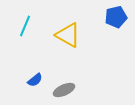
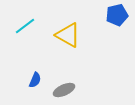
blue pentagon: moved 1 px right, 2 px up
cyan line: rotated 30 degrees clockwise
blue semicircle: rotated 28 degrees counterclockwise
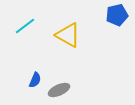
gray ellipse: moved 5 px left
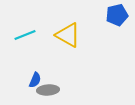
cyan line: moved 9 px down; rotated 15 degrees clockwise
gray ellipse: moved 11 px left; rotated 20 degrees clockwise
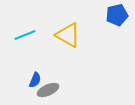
gray ellipse: rotated 20 degrees counterclockwise
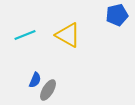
gray ellipse: rotated 35 degrees counterclockwise
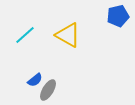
blue pentagon: moved 1 px right, 1 px down
cyan line: rotated 20 degrees counterclockwise
blue semicircle: rotated 28 degrees clockwise
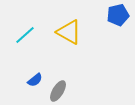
blue pentagon: moved 1 px up
yellow triangle: moved 1 px right, 3 px up
gray ellipse: moved 10 px right, 1 px down
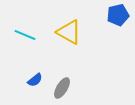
cyan line: rotated 65 degrees clockwise
gray ellipse: moved 4 px right, 3 px up
